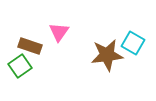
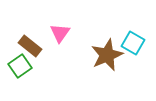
pink triangle: moved 1 px right, 1 px down
brown rectangle: rotated 20 degrees clockwise
brown star: rotated 16 degrees counterclockwise
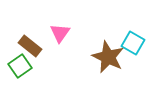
brown star: moved 1 px right, 2 px down; rotated 24 degrees counterclockwise
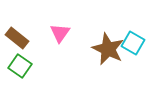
brown rectangle: moved 13 px left, 8 px up
brown star: moved 8 px up
green square: rotated 20 degrees counterclockwise
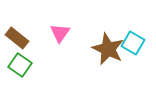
green square: moved 1 px up
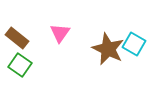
cyan square: moved 1 px right, 1 px down
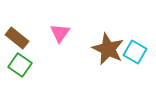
cyan square: moved 1 px right, 8 px down
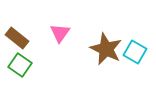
brown star: moved 2 px left
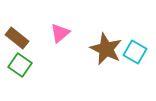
pink triangle: rotated 15 degrees clockwise
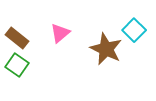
cyan square: moved 1 px left, 22 px up; rotated 15 degrees clockwise
green square: moved 3 px left
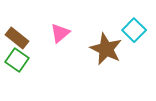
green square: moved 5 px up
